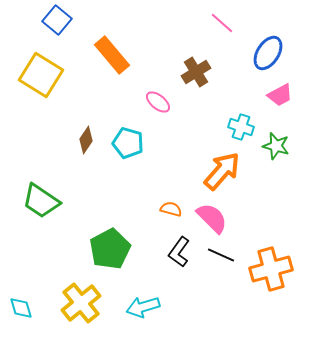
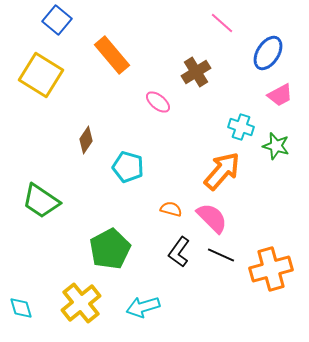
cyan pentagon: moved 24 px down
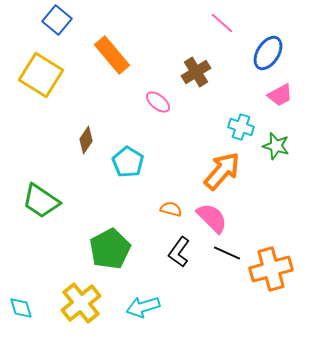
cyan pentagon: moved 5 px up; rotated 16 degrees clockwise
black line: moved 6 px right, 2 px up
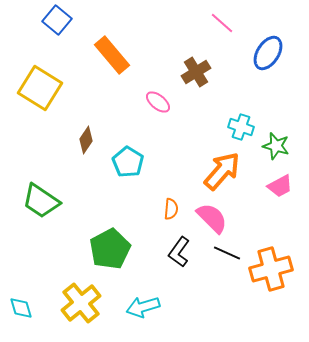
yellow square: moved 1 px left, 13 px down
pink trapezoid: moved 91 px down
orange semicircle: rotated 80 degrees clockwise
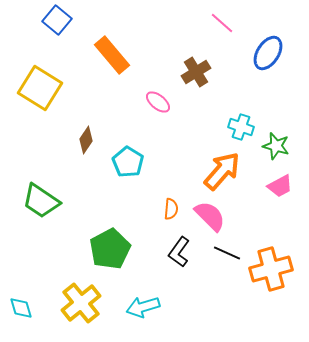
pink semicircle: moved 2 px left, 2 px up
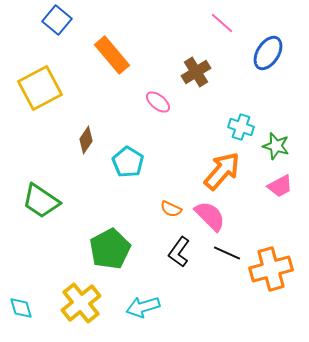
yellow square: rotated 30 degrees clockwise
orange semicircle: rotated 110 degrees clockwise
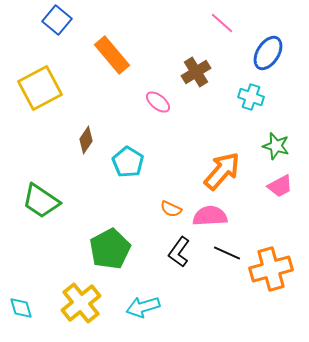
cyan cross: moved 10 px right, 30 px up
pink semicircle: rotated 48 degrees counterclockwise
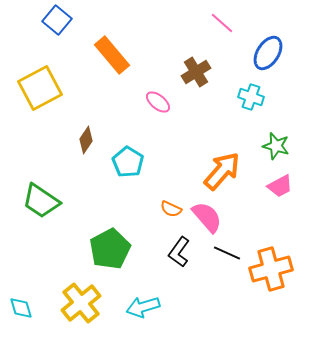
pink semicircle: moved 3 px left, 1 px down; rotated 52 degrees clockwise
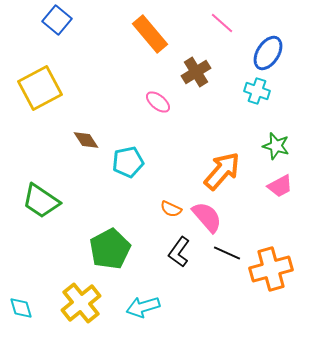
orange rectangle: moved 38 px right, 21 px up
cyan cross: moved 6 px right, 6 px up
brown diamond: rotated 68 degrees counterclockwise
cyan pentagon: rotated 28 degrees clockwise
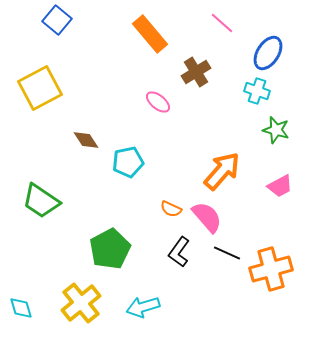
green star: moved 16 px up
